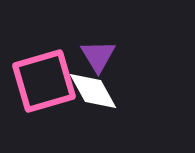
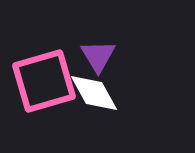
white diamond: moved 1 px right, 2 px down
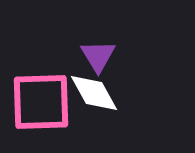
pink square: moved 3 px left, 21 px down; rotated 14 degrees clockwise
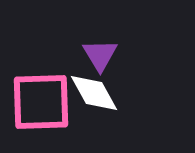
purple triangle: moved 2 px right, 1 px up
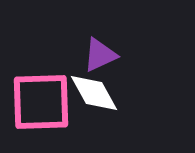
purple triangle: rotated 36 degrees clockwise
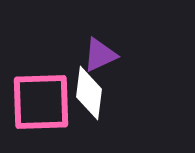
white diamond: moved 5 px left; rotated 36 degrees clockwise
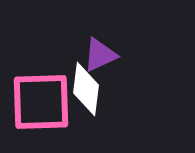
white diamond: moved 3 px left, 4 px up
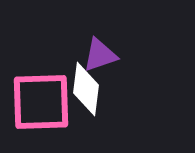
purple triangle: rotated 6 degrees clockwise
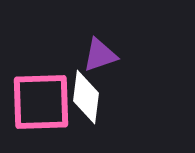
white diamond: moved 8 px down
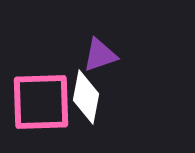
white diamond: rotated 4 degrees clockwise
